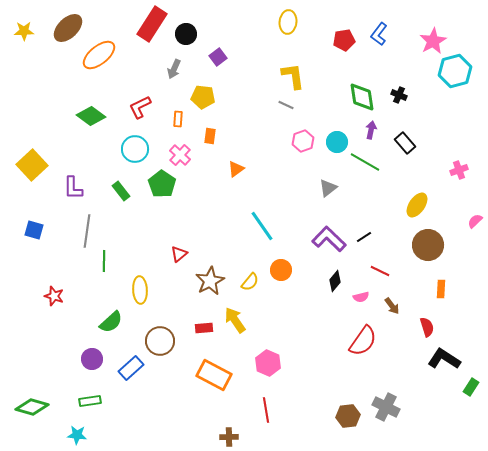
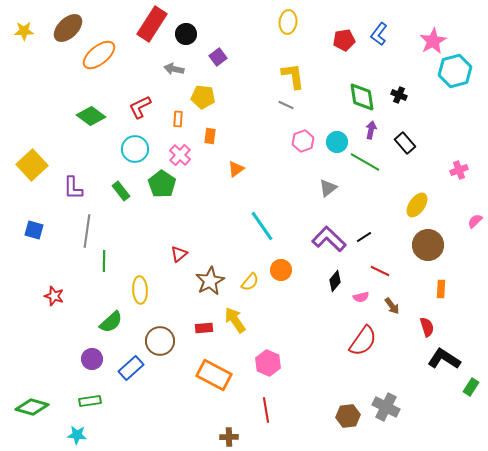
gray arrow at (174, 69): rotated 78 degrees clockwise
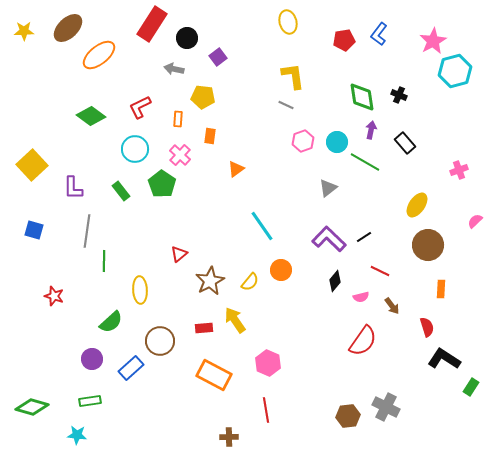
yellow ellipse at (288, 22): rotated 20 degrees counterclockwise
black circle at (186, 34): moved 1 px right, 4 px down
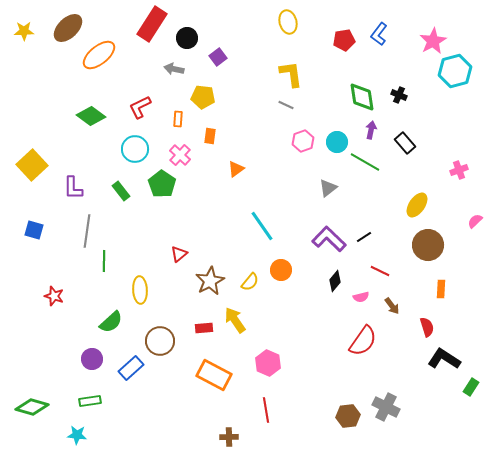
yellow L-shape at (293, 76): moved 2 px left, 2 px up
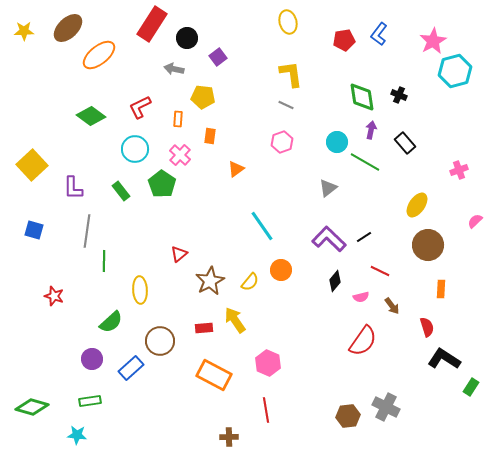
pink hexagon at (303, 141): moved 21 px left, 1 px down
